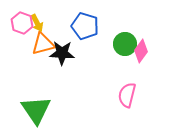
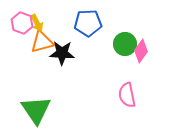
blue pentagon: moved 3 px right, 3 px up; rotated 20 degrees counterclockwise
orange triangle: moved 1 px left, 2 px up
pink semicircle: rotated 25 degrees counterclockwise
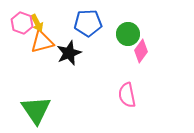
green circle: moved 3 px right, 10 px up
black star: moved 7 px right; rotated 25 degrees counterclockwise
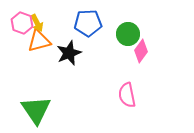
orange triangle: moved 3 px left, 1 px up
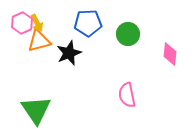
pink hexagon: rotated 15 degrees clockwise
pink diamond: moved 29 px right, 3 px down; rotated 30 degrees counterclockwise
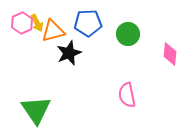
orange triangle: moved 14 px right, 10 px up
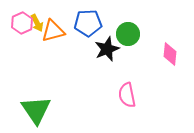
black star: moved 38 px right, 4 px up
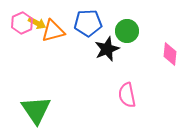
yellow arrow: rotated 36 degrees counterclockwise
green circle: moved 1 px left, 3 px up
